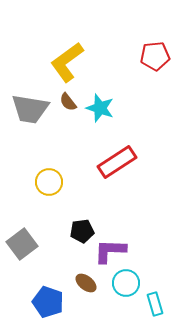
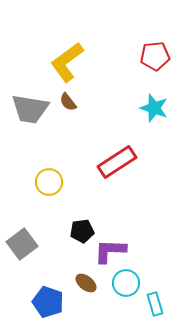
cyan star: moved 54 px right
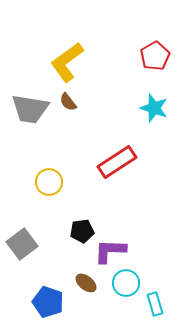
red pentagon: rotated 24 degrees counterclockwise
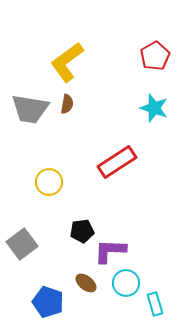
brown semicircle: moved 1 px left, 2 px down; rotated 132 degrees counterclockwise
